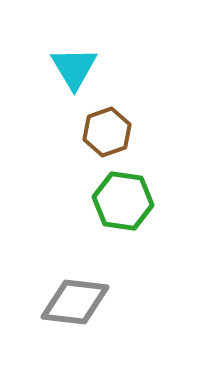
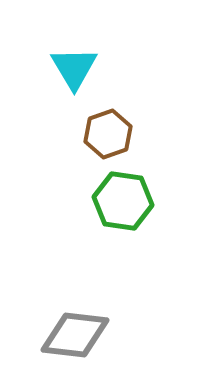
brown hexagon: moved 1 px right, 2 px down
gray diamond: moved 33 px down
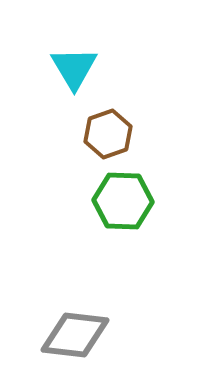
green hexagon: rotated 6 degrees counterclockwise
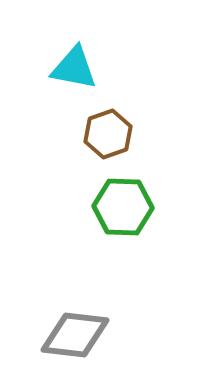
cyan triangle: rotated 48 degrees counterclockwise
green hexagon: moved 6 px down
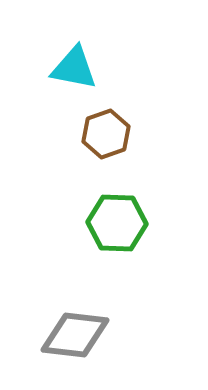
brown hexagon: moved 2 px left
green hexagon: moved 6 px left, 16 px down
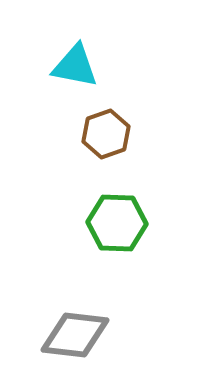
cyan triangle: moved 1 px right, 2 px up
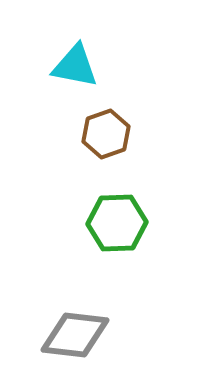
green hexagon: rotated 4 degrees counterclockwise
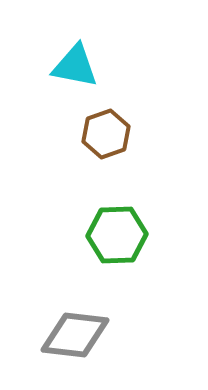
green hexagon: moved 12 px down
